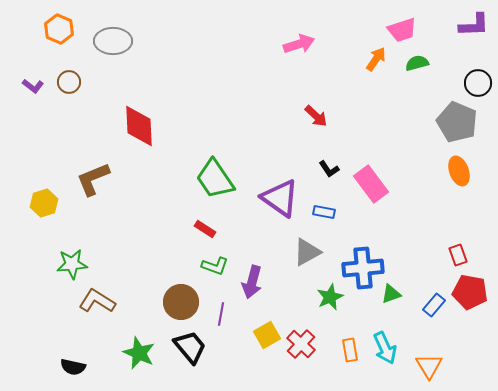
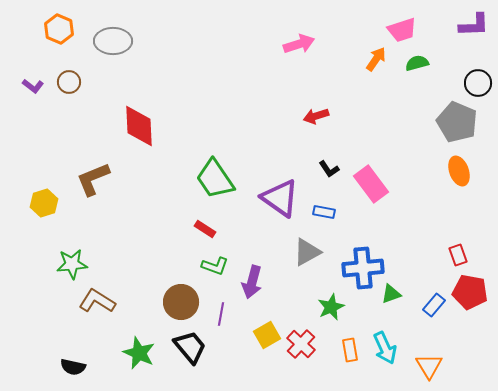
red arrow at (316, 116): rotated 120 degrees clockwise
green star at (330, 297): moved 1 px right, 10 px down
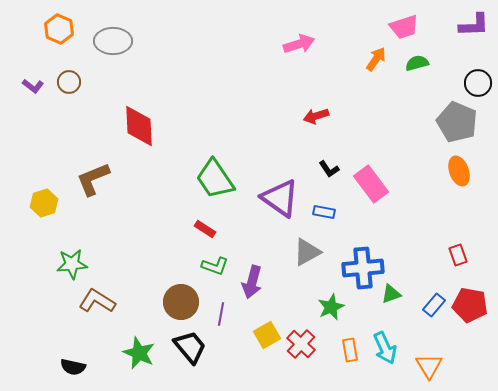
pink trapezoid at (402, 30): moved 2 px right, 3 px up
red pentagon at (470, 292): moved 13 px down
